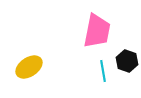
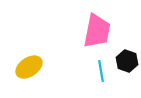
cyan line: moved 2 px left
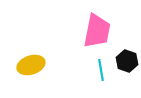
yellow ellipse: moved 2 px right, 2 px up; rotated 16 degrees clockwise
cyan line: moved 1 px up
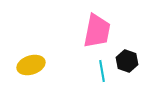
cyan line: moved 1 px right, 1 px down
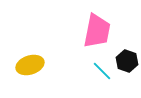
yellow ellipse: moved 1 px left
cyan line: rotated 35 degrees counterclockwise
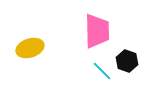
pink trapezoid: rotated 12 degrees counterclockwise
yellow ellipse: moved 17 px up
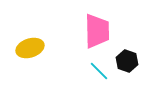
cyan line: moved 3 px left
